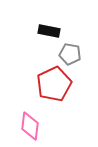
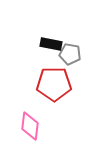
black rectangle: moved 2 px right, 13 px down
red pentagon: rotated 24 degrees clockwise
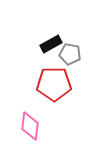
black rectangle: rotated 40 degrees counterclockwise
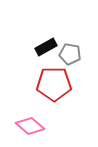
black rectangle: moved 5 px left, 3 px down
pink diamond: rotated 56 degrees counterclockwise
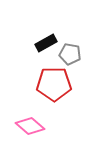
black rectangle: moved 4 px up
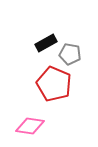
red pentagon: rotated 24 degrees clockwise
pink diamond: rotated 32 degrees counterclockwise
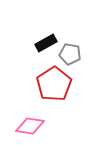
red pentagon: rotated 16 degrees clockwise
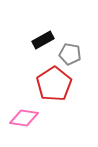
black rectangle: moved 3 px left, 3 px up
pink diamond: moved 6 px left, 8 px up
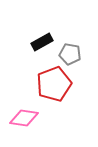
black rectangle: moved 1 px left, 2 px down
red pentagon: rotated 12 degrees clockwise
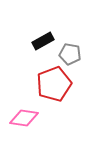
black rectangle: moved 1 px right, 1 px up
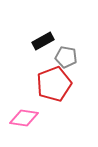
gray pentagon: moved 4 px left, 3 px down
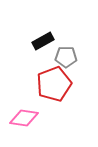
gray pentagon: rotated 10 degrees counterclockwise
